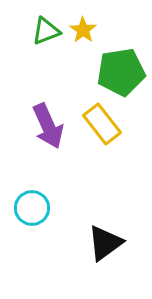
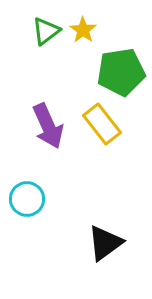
green triangle: rotated 16 degrees counterclockwise
cyan circle: moved 5 px left, 9 px up
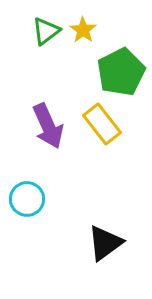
green pentagon: rotated 18 degrees counterclockwise
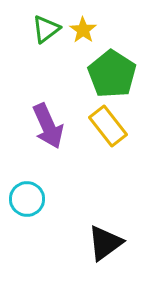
green triangle: moved 2 px up
green pentagon: moved 9 px left, 2 px down; rotated 12 degrees counterclockwise
yellow rectangle: moved 6 px right, 2 px down
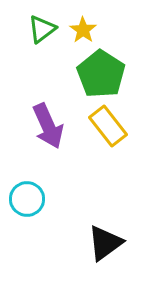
green triangle: moved 4 px left
green pentagon: moved 11 px left
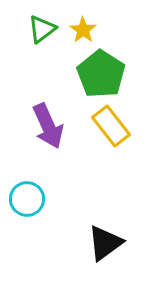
yellow rectangle: moved 3 px right
